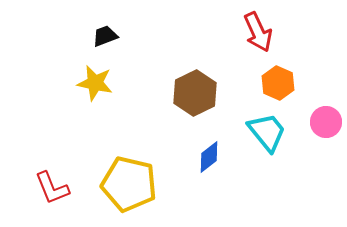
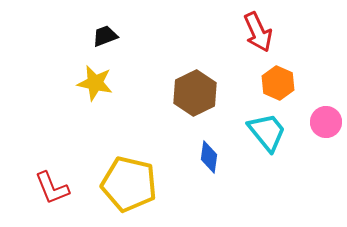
blue diamond: rotated 44 degrees counterclockwise
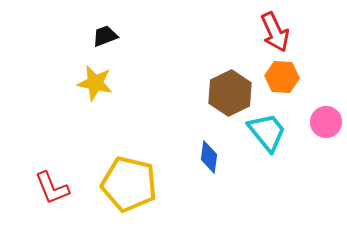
red arrow: moved 17 px right
orange hexagon: moved 4 px right, 6 px up; rotated 20 degrees counterclockwise
brown hexagon: moved 35 px right
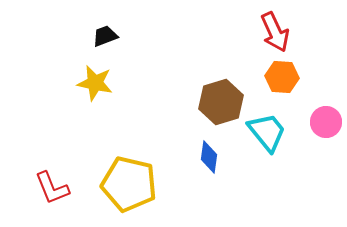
brown hexagon: moved 9 px left, 9 px down; rotated 9 degrees clockwise
